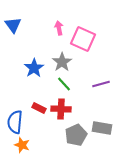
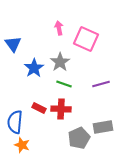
blue triangle: moved 19 px down
pink square: moved 3 px right
gray star: moved 2 px left
green line: rotated 28 degrees counterclockwise
gray rectangle: moved 1 px right, 1 px up; rotated 18 degrees counterclockwise
gray pentagon: moved 3 px right, 3 px down
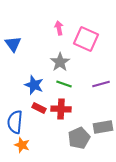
blue star: moved 17 px down; rotated 18 degrees counterclockwise
